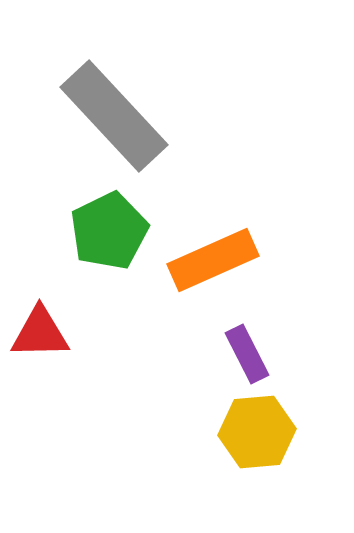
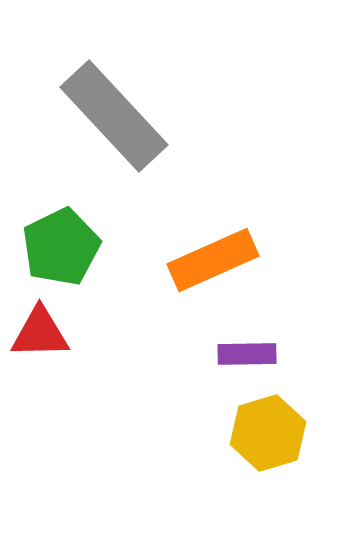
green pentagon: moved 48 px left, 16 px down
purple rectangle: rotated 64 degrees counterclockwise
yellow hexagon: moved 11 px right, 1 px down; rotated 12 degrees counterclockwise
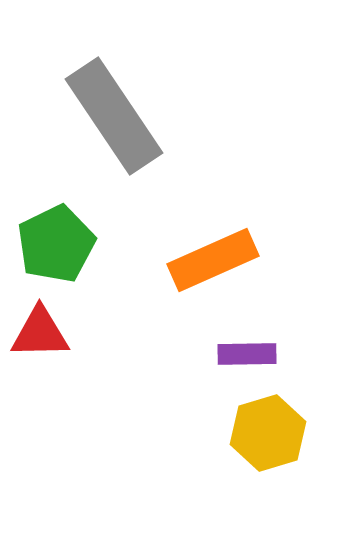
gray rectangle: rotated 9 degrees clockwise
green pentagon: moved 5 px left, 3 px up
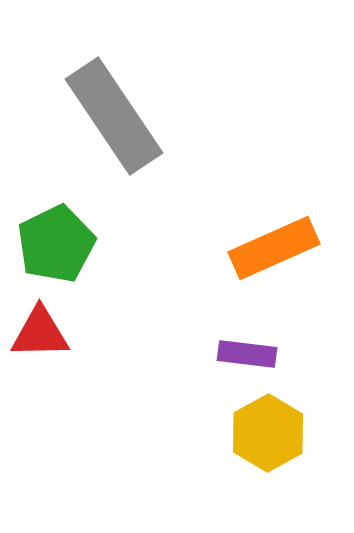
orange rectangle: moved 61 px right, 12 px up
purple rectangle: rotated 8 degrees clockwise
yellow hexagon: rotated 12 degrees counterclockwise
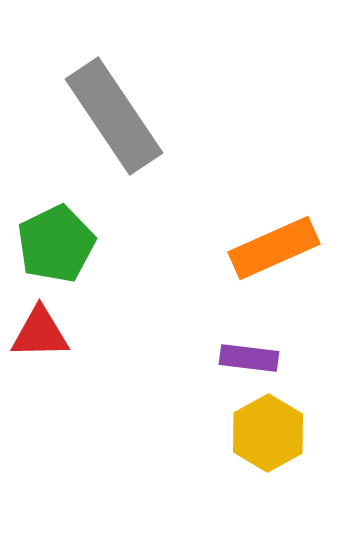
purple rectangle: moved 2 px right, 4 px down
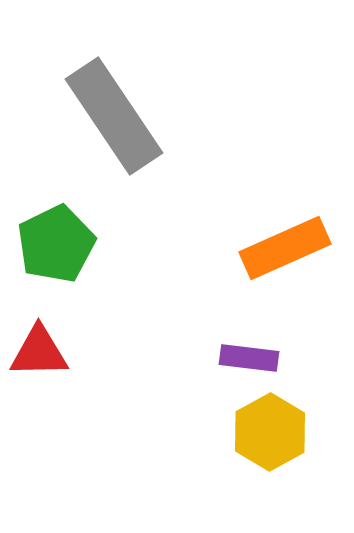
orange rectangle: moved 11 px right
red triangle: moved 1 px left, 19 px down
yellow hexagon: moved 2 px right, 1 px up
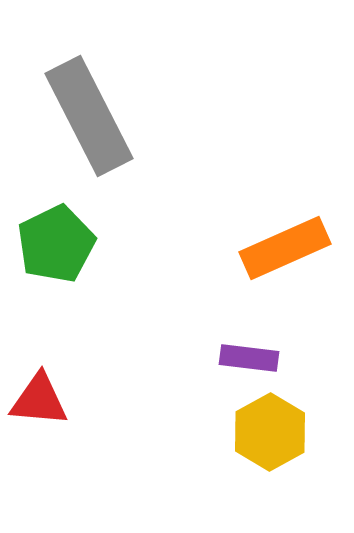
gray rectangle: moved 25 px left; rotated 7 degrees clockwise
red triangle: moved 48 px down; rotated 6 degrees clockwise
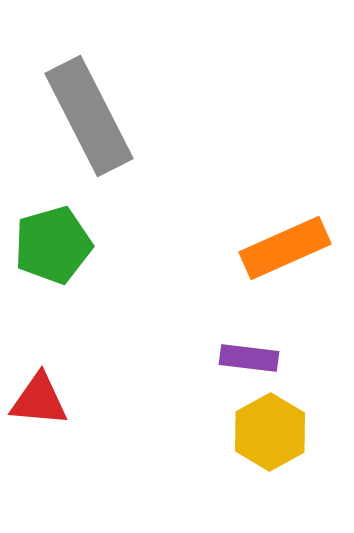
green pentagon: moved 3 px left, 1 px down; rotated 10 degrees clockwise
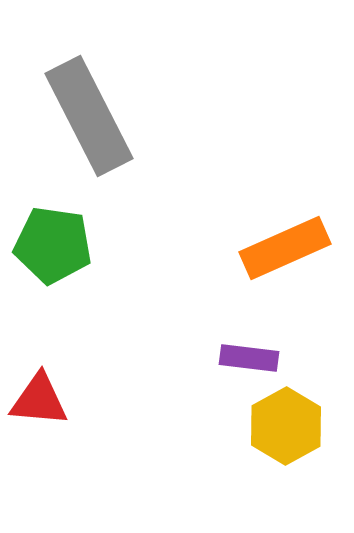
green pentagon: rotated 24 degrees clockwise
yellow hexagon: moved 16 px right, 6 px up
